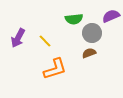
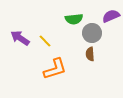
purple arrow: moved 2 px right; rotated 96 degrees clockwise
brown semicircle: moved 1 px right, 1 px down; rotated 72 degrees counterclockwise
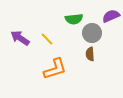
yellow line: moved 2 px right, 2 px up
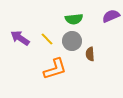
gray circle: moved 20 px left, 8 px down
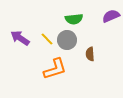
gray circle: moved 5 px left, 1 px up
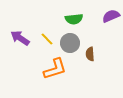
gray circle: moved 3 px right, 3 px down
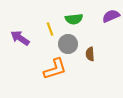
yellow line: moved 3 px right, 10 px up; rotated 24 degrees clockwise
gray circle: moved 2 px left, 1 px down
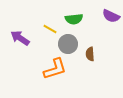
purple semicircle: rotated 132 degrees counterclockwise
yellow line: rotated 40 degrees counterclockwise
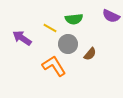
yellow line: moved 1 px up
purple arrow: moved 2 px right
brown semicircle: rotated 136 degrees counterclockwise
orange L-shape: moved 1 px left, 3 px up; rotated 105 degrees counterclockwise
